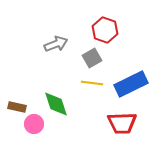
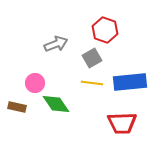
blue rectangle: moved 1 px left, 2 px up; rotated 20 degrees clockwise
green diamond: rotated 16 degrees counterclockwise
pink circle: moved 1 px right, 41 px up
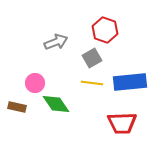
gray arrow: moved 2 px up
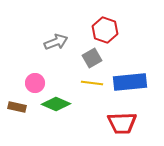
green diamond: rotated 32 degrees counterclockwise
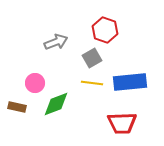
green diamond: rotated 44 degrees counterclockwise
